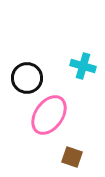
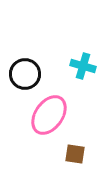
black circle: moved 2 px left, 4 px up
brown square: moved 3 px right, 3 px up; rotated 10 degrees counterclockwise
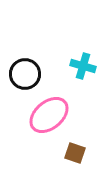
pink ellipse: rotated 15 degrees clockwise
brown square: moved 1 px up; rotated 10 degrees clockwise
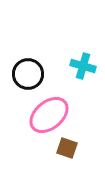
black circle: moved 3 px right
brown square: moved 8 px left, 5 px up
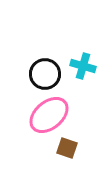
black circle: moved 17 px right
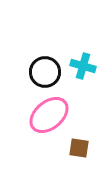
black circle: moved 2 px up
brown square: moved 12 px right; rotated 10 degrees counterclockwise
